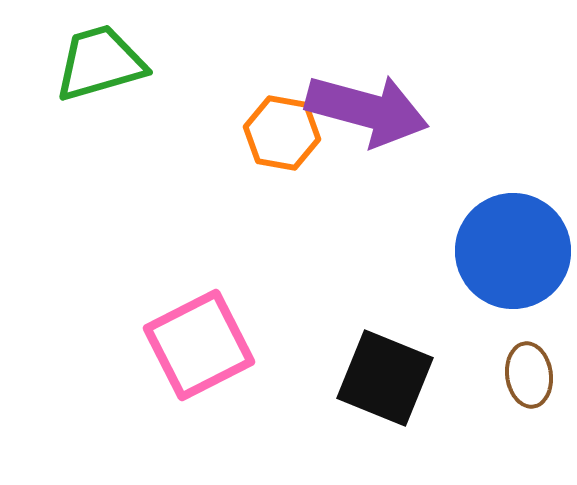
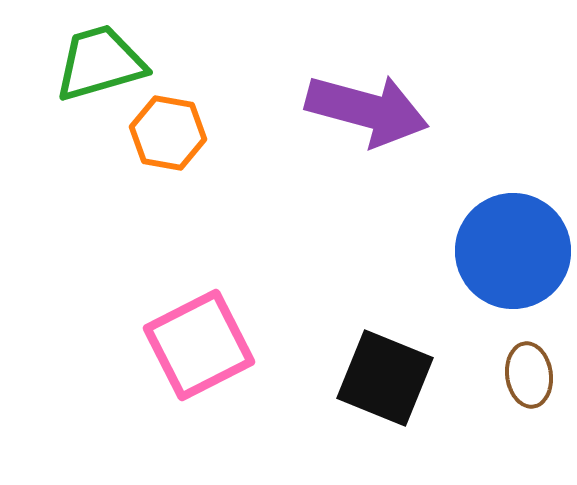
orange hexagon: moved 114 px left
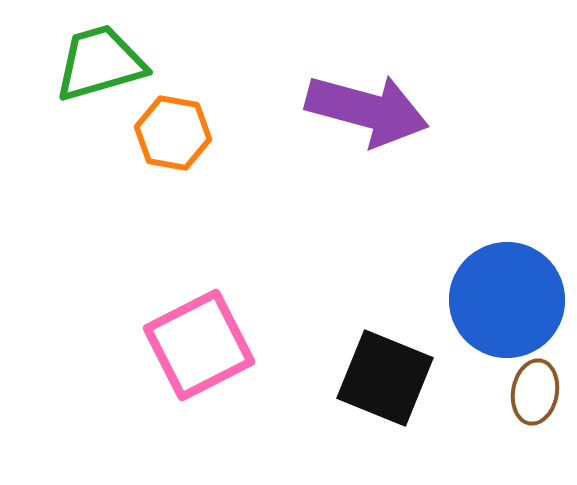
orange hexagon: moved 5 px right
blue circle: moved 6 px left, 49 px down
brown ellipse: moved 6 px right, 17 px down; rotated 18 degrees clockwise
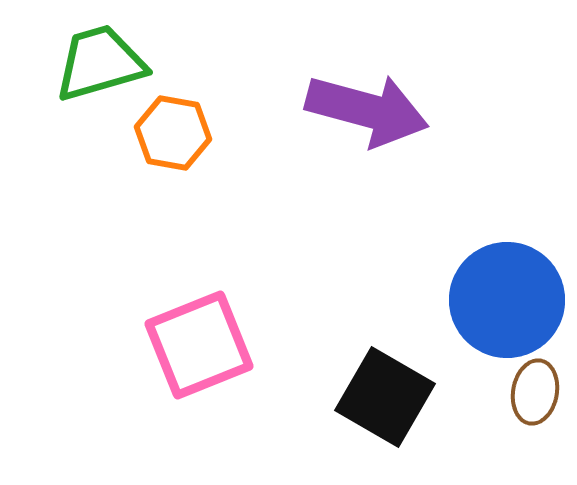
pink square: rotated 5 degrees clockwise
black square: moved 19 px down; rotated 8 degrees clockwise
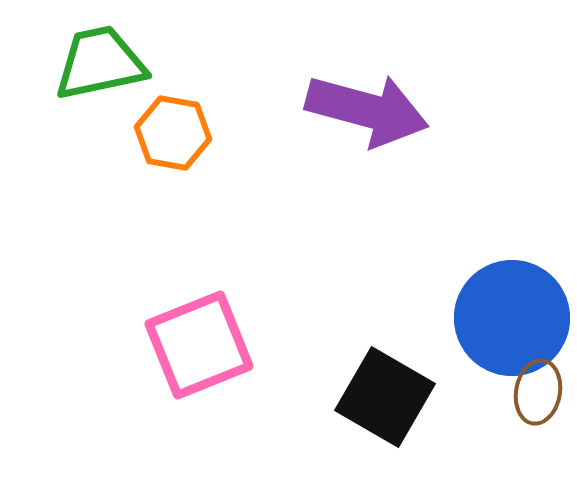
green trapezoid: rotated 4 degrees clockwise
blue circle: moved 5 px right, 18 px down
brown ellipse: moved 3 px right
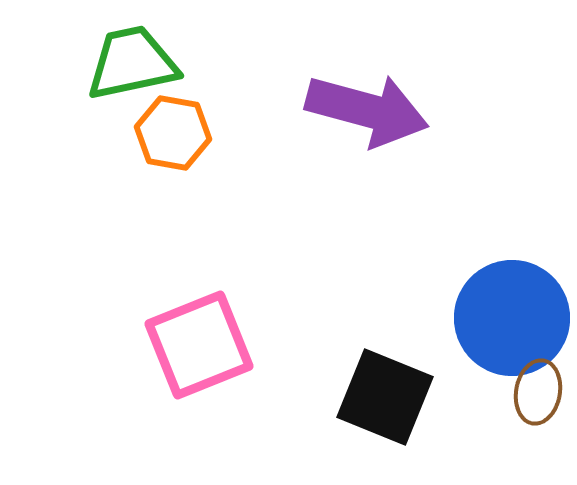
green trapezoid: moved 32 px right
black square: rotated 8 degrees counterclockwise
